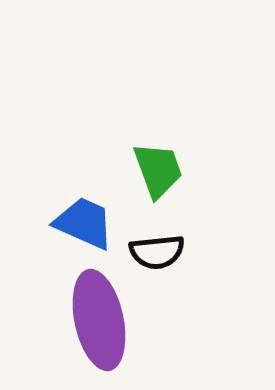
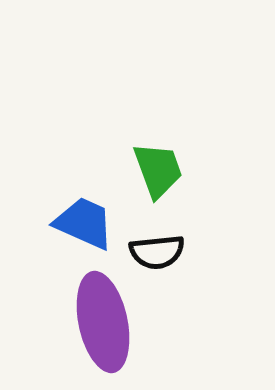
purple ellipse: moved 4 px right, 2 px down
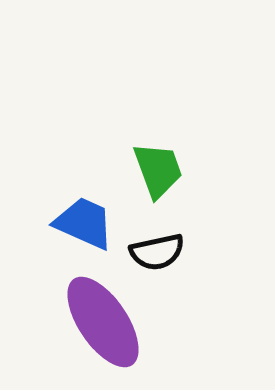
black semicircle: rotated 6 degrees counterclockwise
purple ellipse: rotated 22 degrees counterclockwise
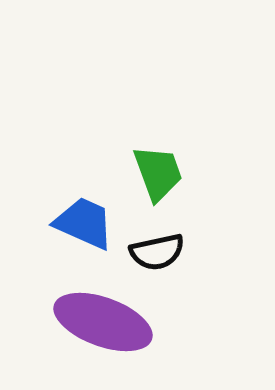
green trapezoid: moved 3 px down
purple ellipse: rotated 36 degrees counterclockwise
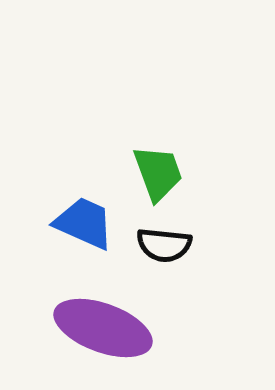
black semicircle: moved 7 px right, 7 px up; rotated 18 degrees clockwise
purple ellipse: moved 6 px down
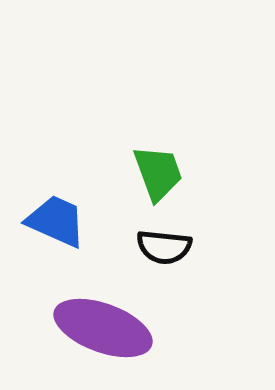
blue trapezoid: moved 28 px left, 2 px up
black semicircle: moved 2 px down
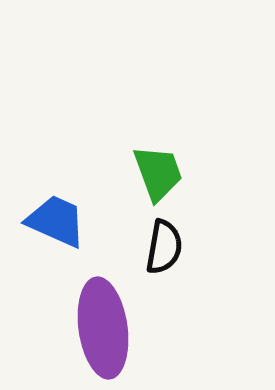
black semicircle: rotated 86 degrees counterclockwise
purple ellipse: rotated 62 degrees clockwise
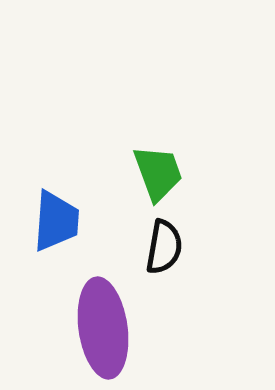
blue trapezoid: rotated 70 degrees clockwise
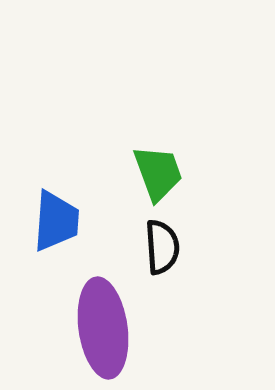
black semicircle: moved 2 px left; rotated 14 degrees counterclockwise
